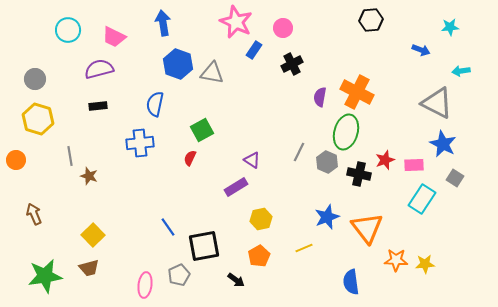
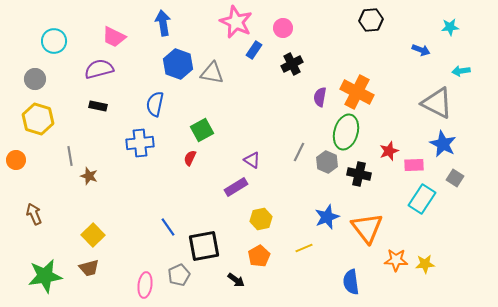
cyan circle at (68, 30): moved 14 px left, 11 px down
black rectangle at (98, 106): rotated 18 degrees clockwise
red star at (385, 160): moved 4 px right, 9 px up
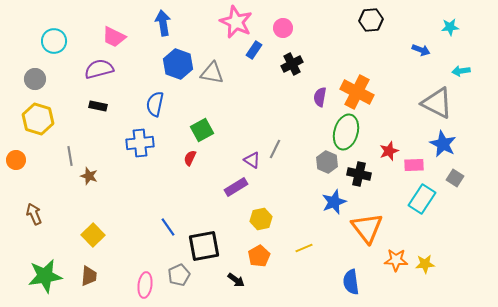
gray line at (299, 152): moved 24 px left, 3 px up
blue star at (327, 217): moved 7 px right, 15 px up
brown trapezoid at (89, 268): moved 8 px down; rotated 70 degrees counterclockwise
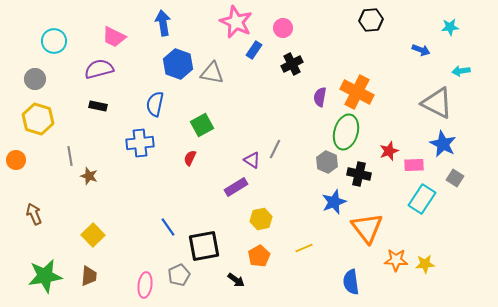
green square at (202, 130): moved 5 px up
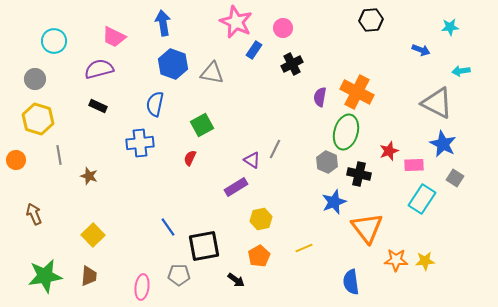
blue hexagon at (178, 64): moved 5 px left
black rectangle at (98, 106): rotated 12 degrees clockwise
gray line at (70, 156): moved 11 px left, 1 px up
yellow star at (425, 264): moved 3 px up
gray pentagon at (179, 275): rotated 25 degrees clockwise
pink ellipse at (145, 285): moved 3 px left, 2 px down
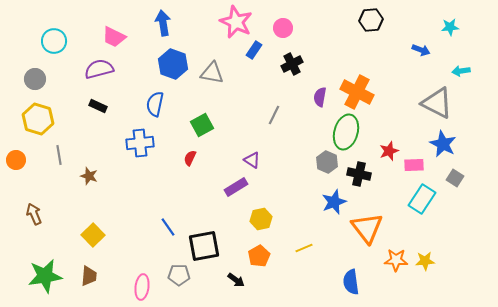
gray line at (275, 149): moved 1 px left, 34 px up
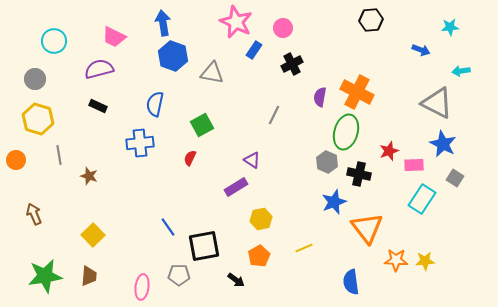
blue hexagon at (173, 64): moved 8 px up
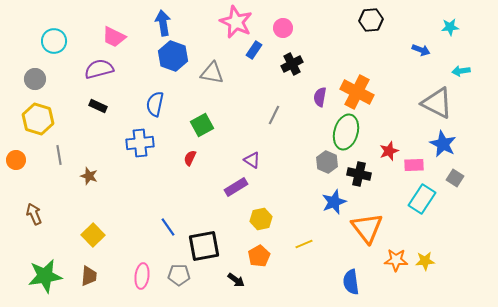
yellow line at (304, 248): moved 4 px up
pink ellipse at (142, 287): moved 11 px up
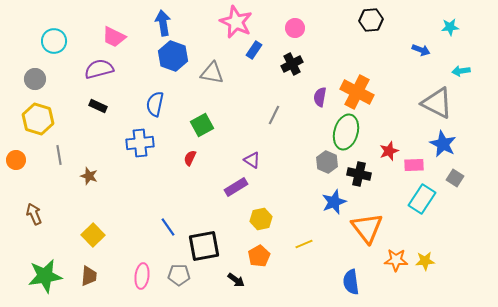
pink circle at (283, 28): moved 12 px right
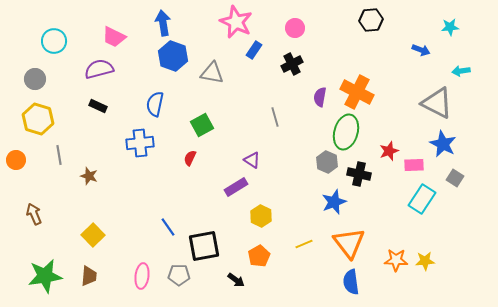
gray line at (274, 115): moved 1 px right, 2 px down; rotated 42 degrees counterclockwise
yellow hexagon at (261, 219): moved 3 px up; rotated 20 degrees counterclockwise
orange triangle at (367, 228): moved 18 px left, 15 px down
